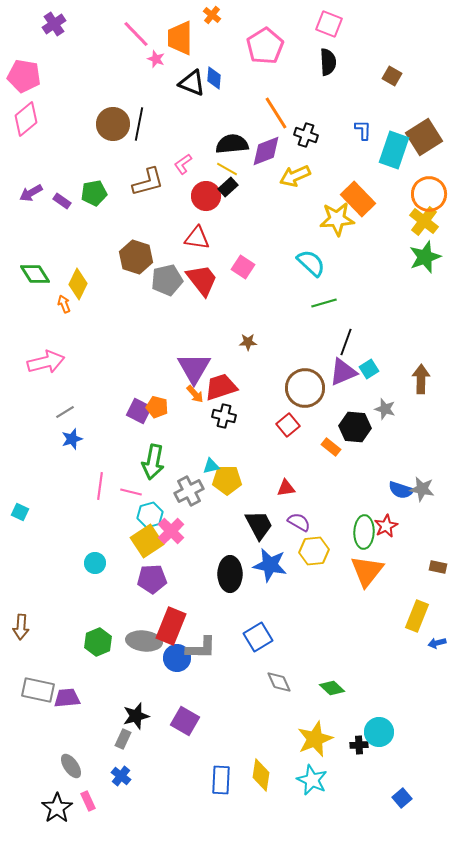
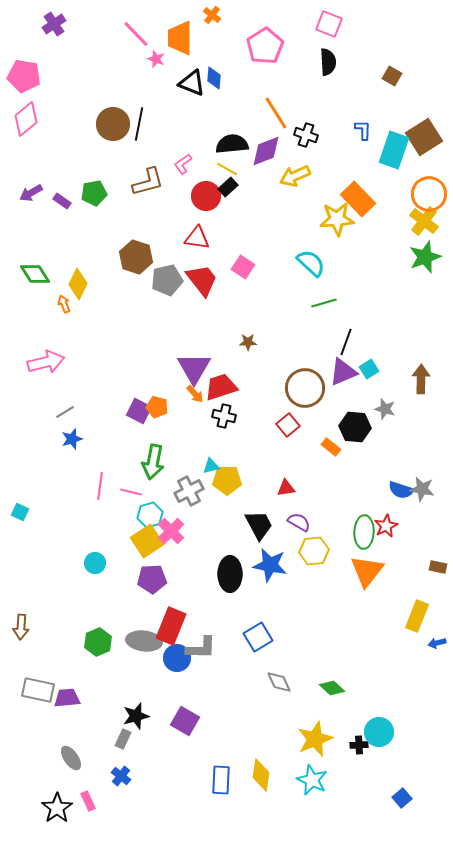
gray ellipse at (71, 766): moved 8 px up
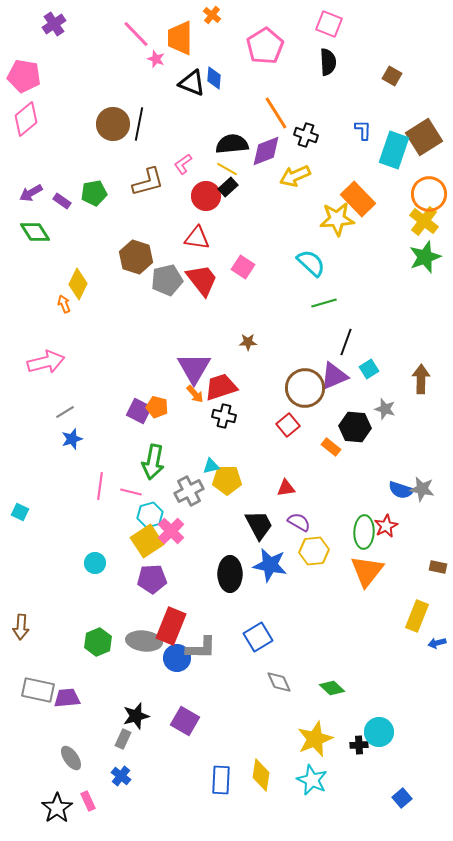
green diamond at (35, 274): moved 42 px up
purple triangle at (343, 372): moved 9 px left, 4 px down
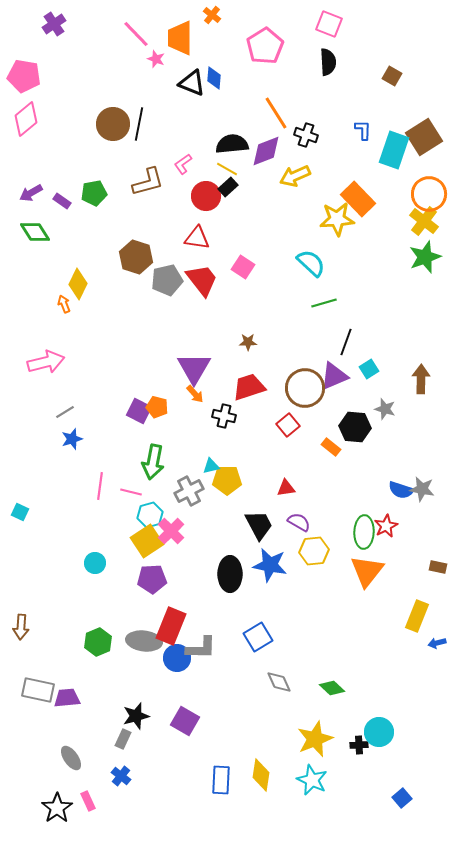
red trapezoid at (221, 387): moved 28 px right
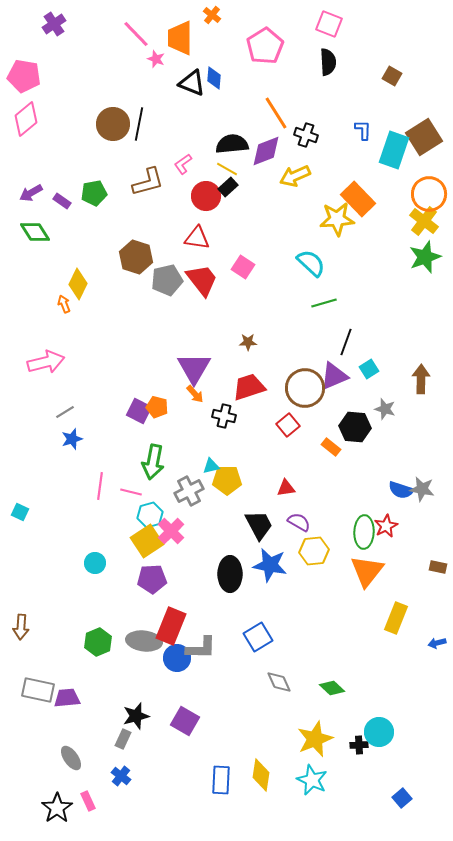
yellow rectangle at (417, 616): moved 21 px left, 2 px down
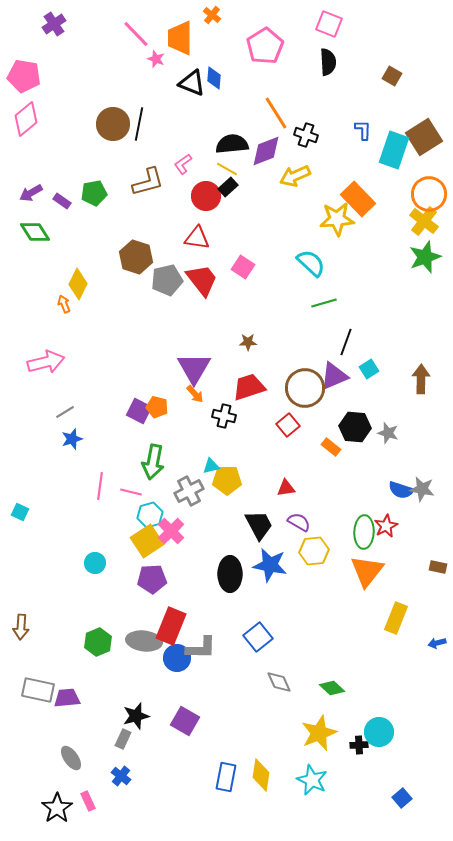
gray star at (385, 409): moved 3 px right, 24 px down
blue square at (258, 637): rotated 8 degrees counterclockwise
yellow star at (315, 739): moved 4 px right, 6 px up
blue rectangle at (221, 780): moved 5 px right, 3 px up; rotated 8 degrees clockwise
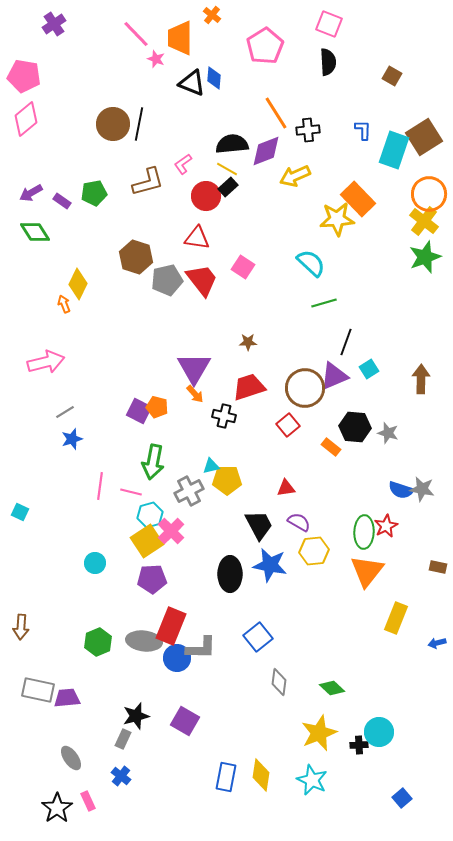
black cross at (306, 135): moved 2 px right, 5 px up; rotated 25 degrees counterclockwise
gray diamond at (279, 682): rotated 32 degrees clockwise
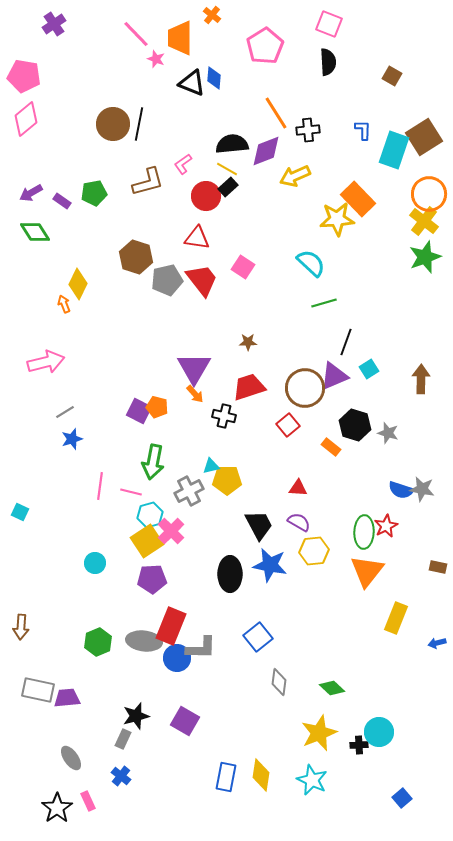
black hexagon at (355, 427): moved 2 px up; rotated 12 degrees clockwise
red triangle at (286, 488): moved 12 px right; rotated 12 degrees clockwise
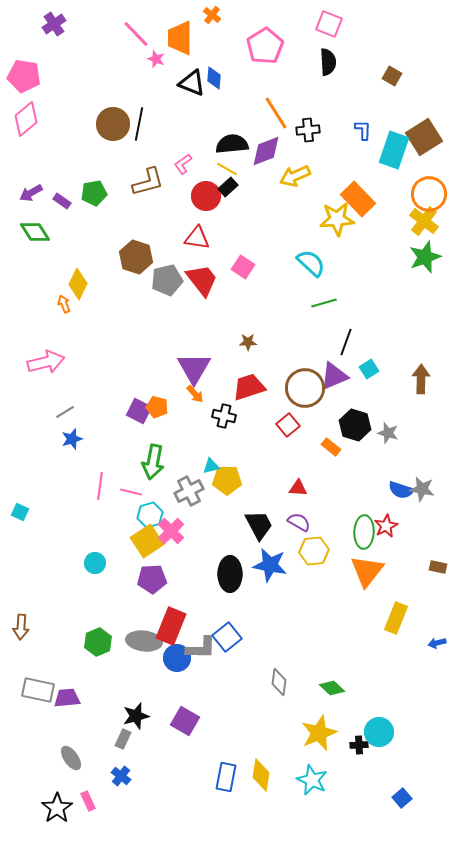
blue square at (258, 637): moved 31 px left
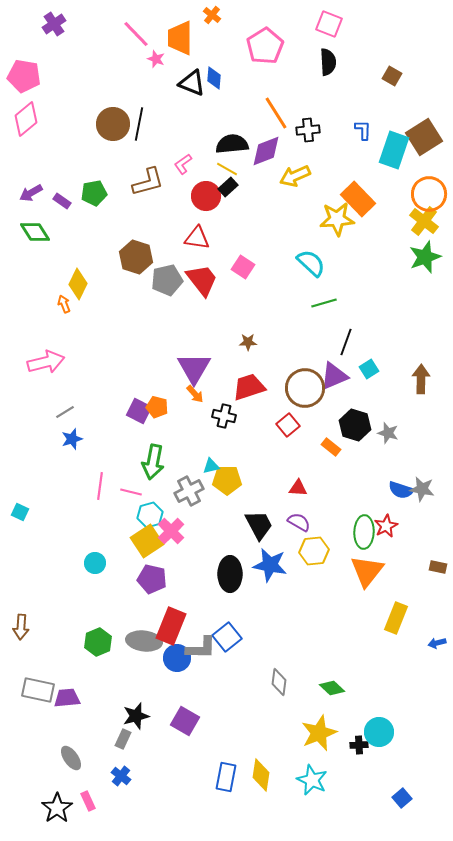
purple pentagon at (152, 579): rotated 16 degrees clockwise
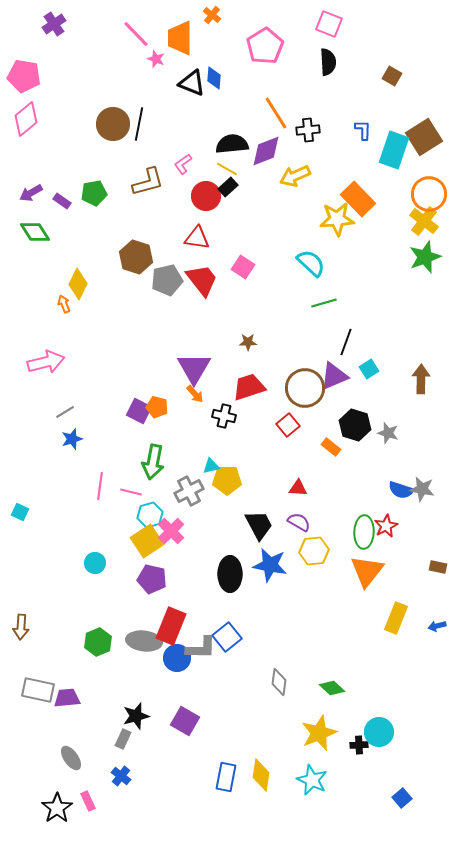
blue arrow at (437, 643): moved 17 px up
